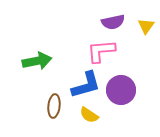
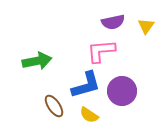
purple circle: moved 1 px right, 1 px down
brown ellipse: rotated 40 degrees counterclockwise
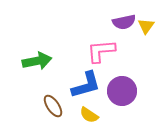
purple semicircle: moved 11 px right
brown ellipse: moved 1 px left
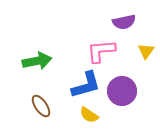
yellow triangle: moved 25 px down
brown ellipse: moved 12 px left
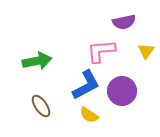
blue L-shape: rotated 12 degrees counterclockwise
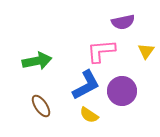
purple semicircle: moved 1 px left
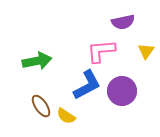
blue L-shape: moved 1 px right
yellow semicircle: moved 23 px left, 1 px down
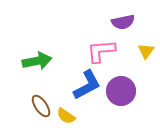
purple circle: moved 1 px left
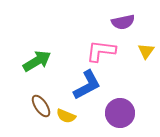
pink L-shape: rotated 12 degrees clockwise
green arrow: rotated 20 degrees counterclockwise
purple circle: moved 1 px left, 22 px down
yellow semicircle: rotated 12 degrees counterclockwise
